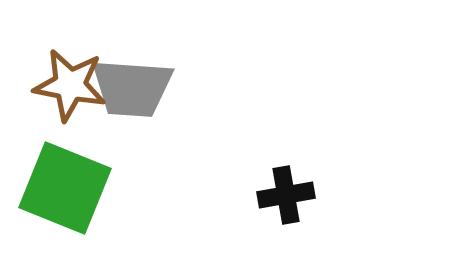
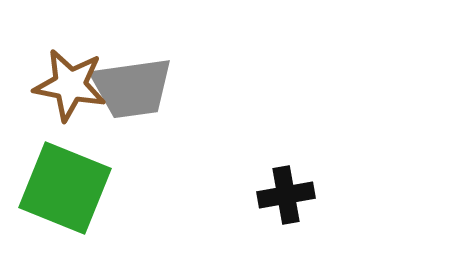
gray trapezoid: rotated 12 degrees counterclockwise
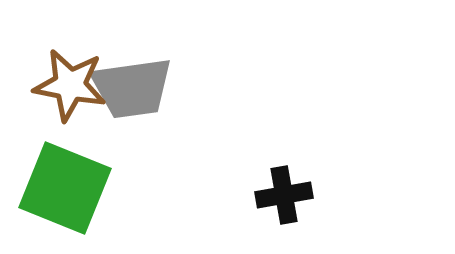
black cross: moved 2 px left
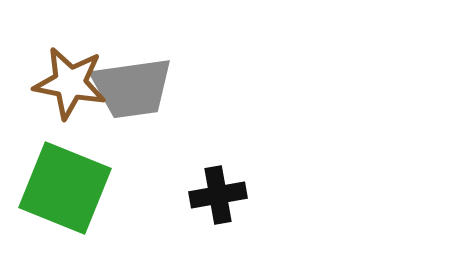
brown star: moved 2 px up
black cross: moved 66 px left
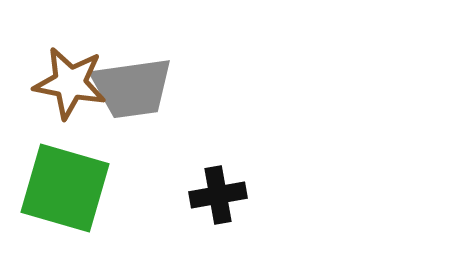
green square: rotated 6 degrees counterclockwise
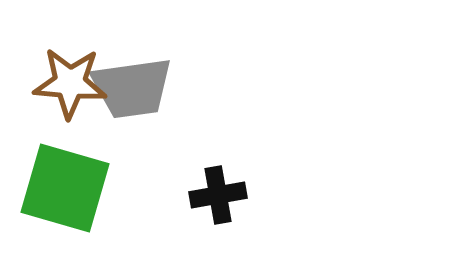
brown star: rotated 6 degrees counterclockwise
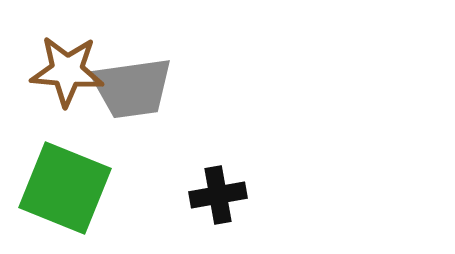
brown star: moved 3 px left, 12 px up
green square: rotated 6 degrees clockwise
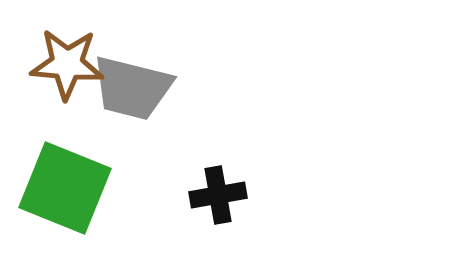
brown star: moved 7 px up
gray trapezoid: rotated 22 degrees clockwise
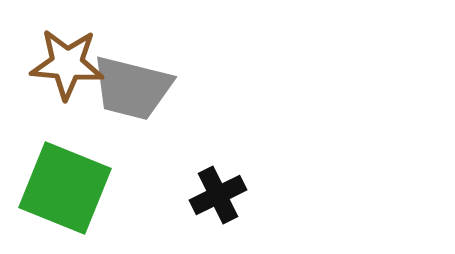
black cross: rotated 16 degrees counterclockwise
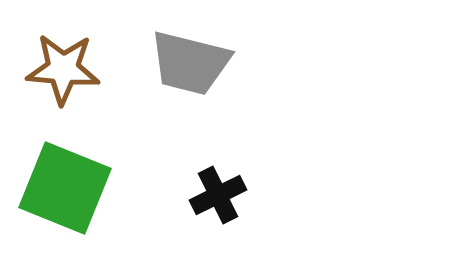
brown star: moved 4 px left, 5 px down
gray trapezoid: moved 58 px right, 25 px up
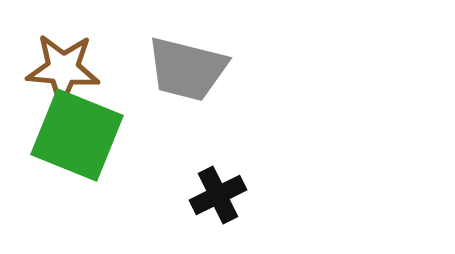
gray trapezoid: moved 3 px left, 6 px down
green square: moved 12 px right, 53 px up
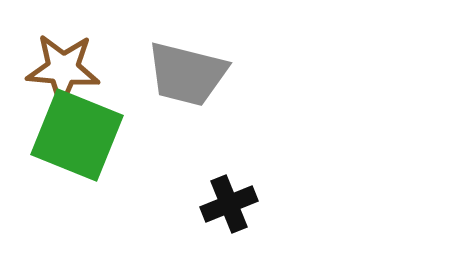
gray trapezoid: moved 5 px down
black cross: moved 11 px right, 9 px down; rotated 4 degrees clockwise
